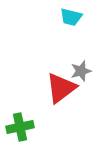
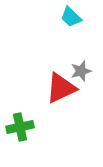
cyan trapezoid: rotated 30 degrees clockwise
red triangle: rotated 12 degrees clockwise
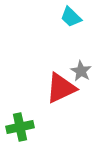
gray star: rotated 25 degrees counterclockwise
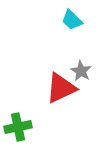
cyan trapezoid: moved 1 px right, 3 px down
green cross: moved 2 px left
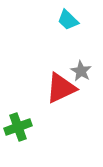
cyan trapezoid: moved 4 px left
green cross: rotated 8 degrees counterclockwise
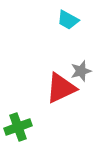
cyan trapezoid: rotated 15 degrees counterclockwise
gray star: rotated 25 degrees clockwise
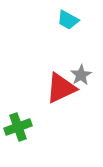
gray star: moved 4 px down; rotated 15 degrees counterclockwise
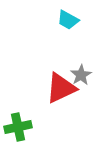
green cross: rotated 8 degrees clockwise
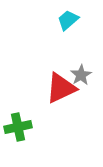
cyan trapezoid: rotated 110 degrees clockwise
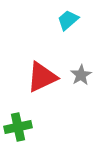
red triangle: moved 19 px left, 11 px up
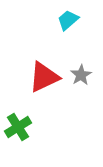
red triangle: moved 2 px right
green cross: rotated 20 degrees counterclockwise
